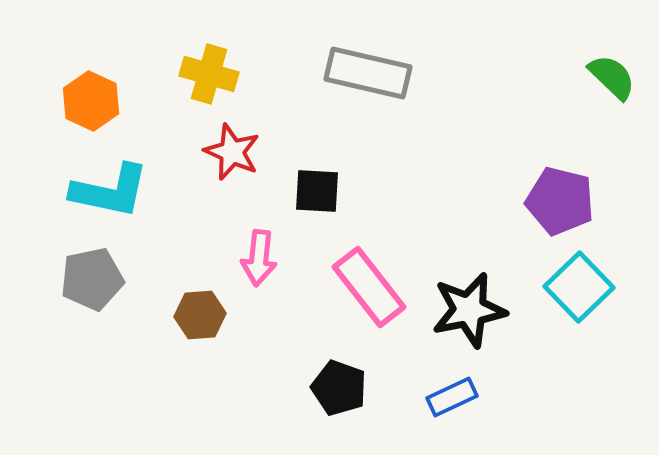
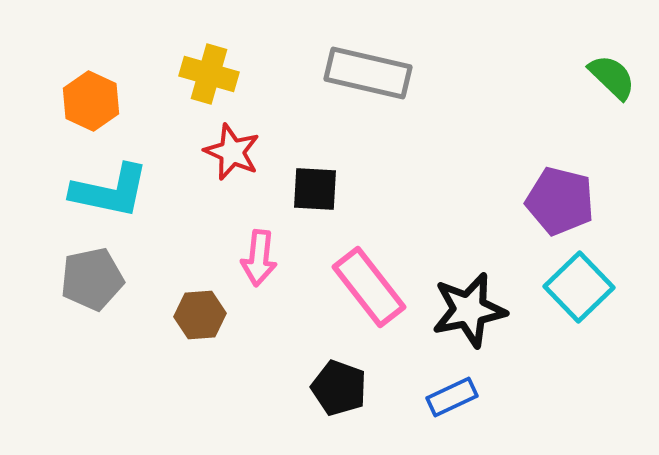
black square: moved 2 px left, 2 px up
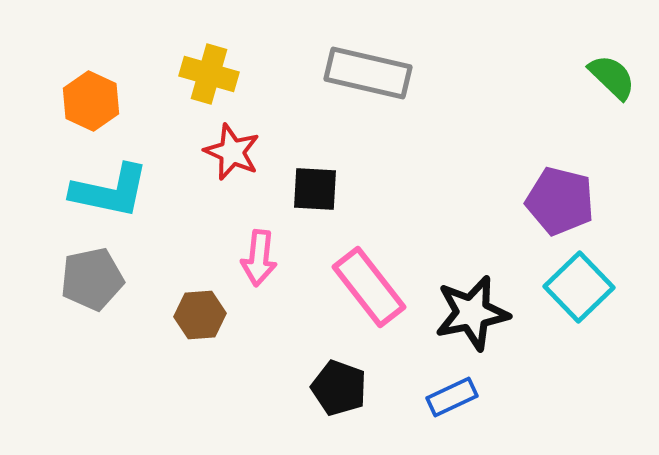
black star: moved 3 px right, 3 px down
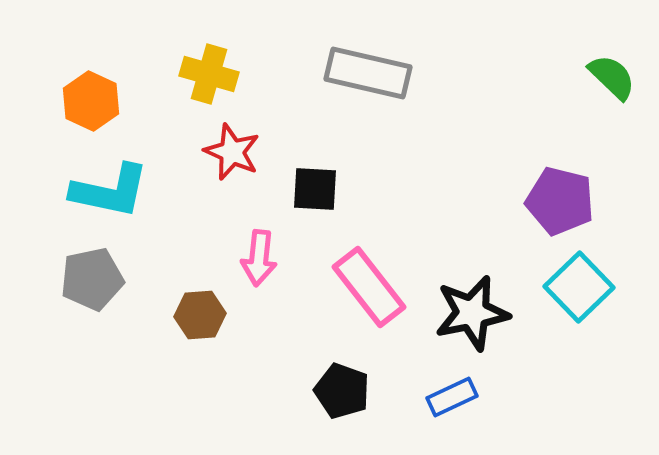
black pentagon: moved 3 px right, 3 px down
